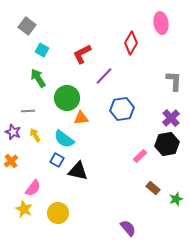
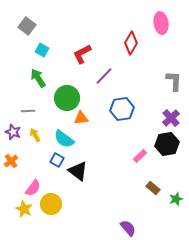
black triangle: rotated 25 degrees clockwise
yellow circle: moved 7 px left, 9 px up
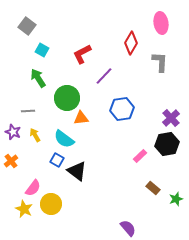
gray L-shape: moved 14 px left, 19 px up
black triangle: moved 1 px left
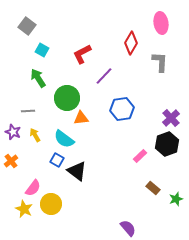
black hexagon: rotated 10 degrees counterclockwise
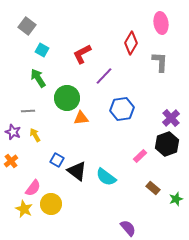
cyan semicircle: moved 42 px right, 38 px down
